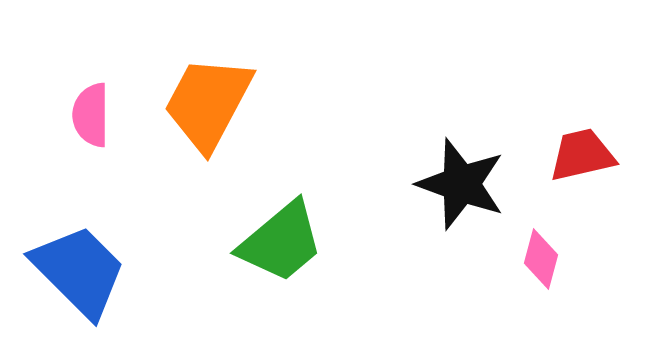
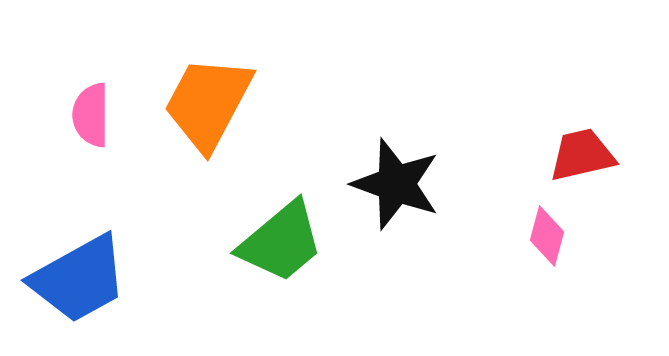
black star: moved 65 px left
pink diamond: moved 6 px right, 23 px up
blue trapezoid: moved 8 px down; rotated 106 degrees clockwise
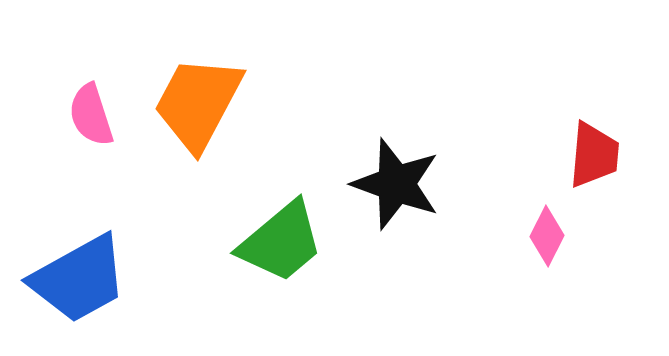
orange trapezoid: moved 10 px left
pink semicircle: rotated 18 degrees counterclockwise
red trapezoid: moved 12 px right; rotated 108 degrees clockwise
pink diamond: rotated 12 degrees clockwise
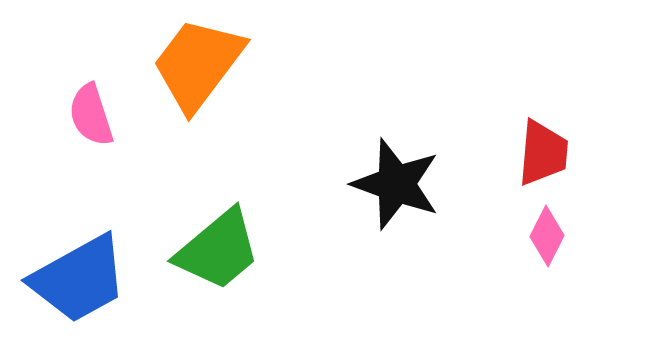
orange trapezoid: moved 39 px up; rotated 9 degrees clockwise
red trapezoid: moved 51 px left, 2 px up
green trapezoid: moved 63 px left, 8 px down
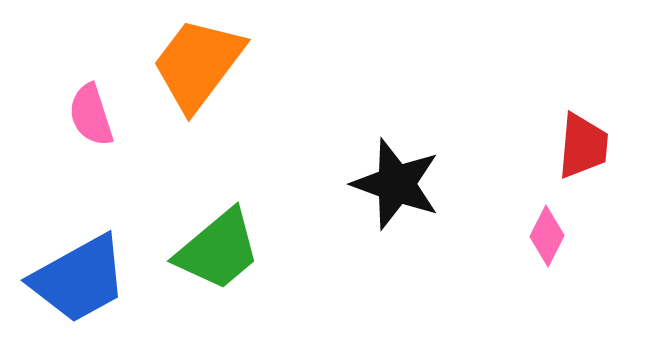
red trapezoid: moved 40 px right, 7 px up
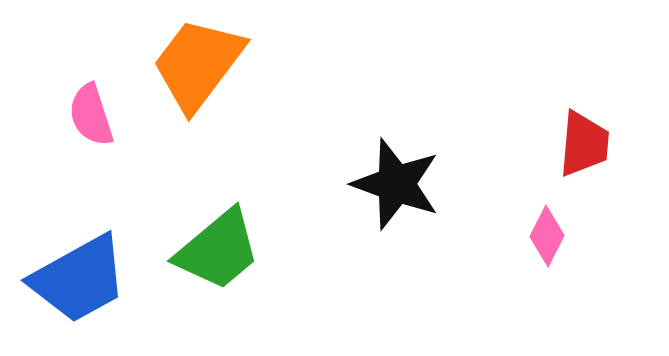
red trapezoid: moved 1 px right, 2 px up
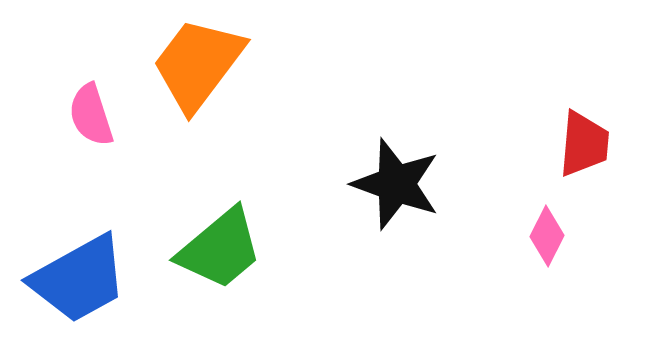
green trapezoid: moved 2 px right, 1 px up
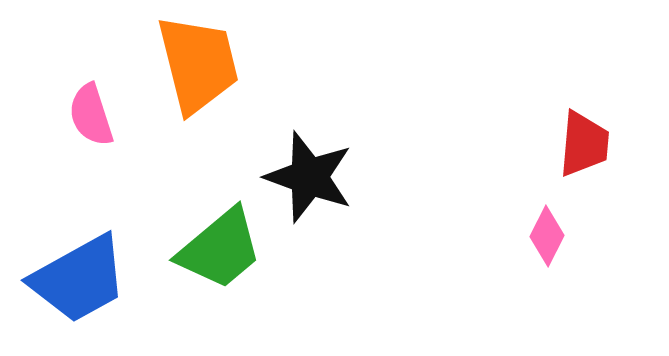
orange trapezoid: rotated 129 degrees clockwise
black star: moved 87 px left, 7 px up
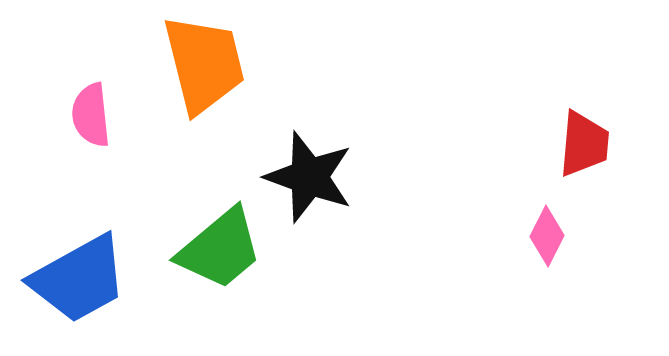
orange trapezoid: moved 6 px right
pink semicircle: rotated 12 degrees clockwise
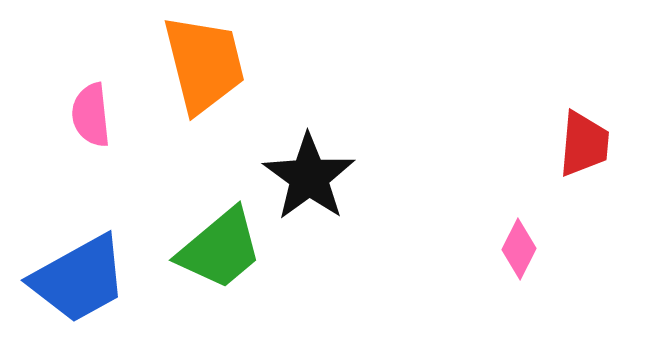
black star: rotated 16 degrees clockwise
pink diamond: moved 28 px left, 13 px down
